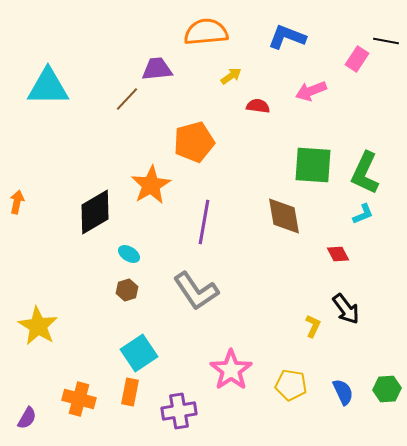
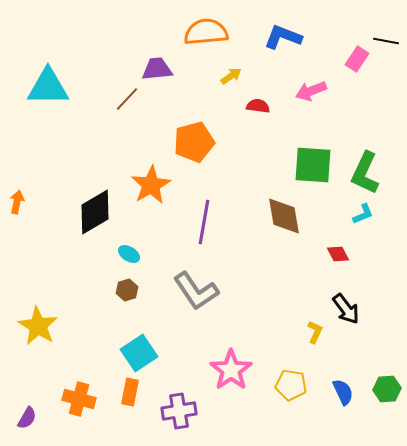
blue L-shape: moved 4 px left
yellow L-shape: moved 2 px right, 6 px down
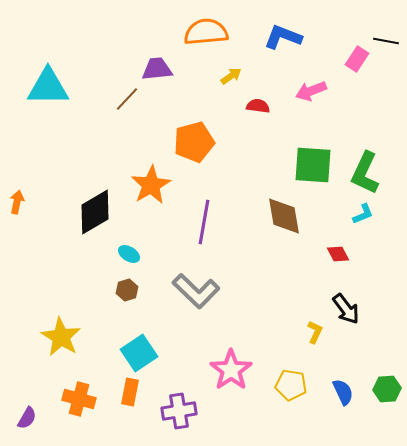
gray L-shape: rotated 12 degrees counterclockwise
yellow star: moved 23 px right, 11 px down
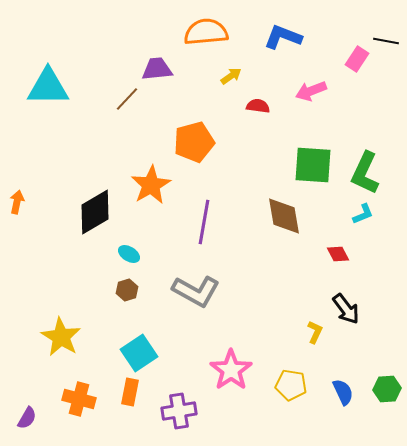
gray L-shape: rotated 15 degrees counterclockwise
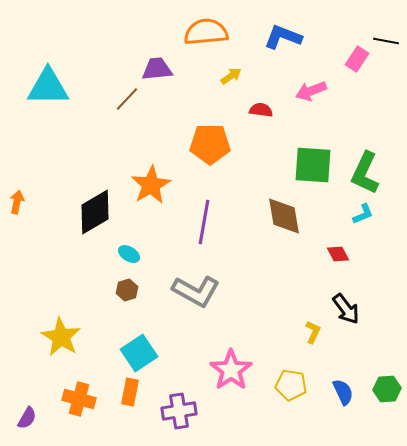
red semicircle: moved 3 px right, 4 px down
orange pentagon: moved 16 px right, 2 px down; rotated 15 degrees clockwise
yellow L-shape: moved 2 px left
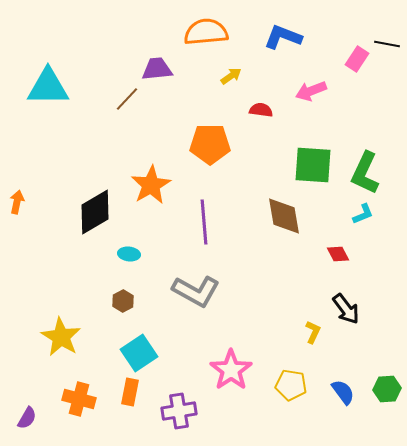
black line: moved 1 px right, 3 px down
purple line: rotated 15 degrees counterclockwise
cyan ellipse: rotated 25 degrees counterclockwise
brown hexagon: moved 4 px left, 11 px down; rotated 10 degrees counterclockwise
blue semicircle: rotated 12 degrees counterclockwise
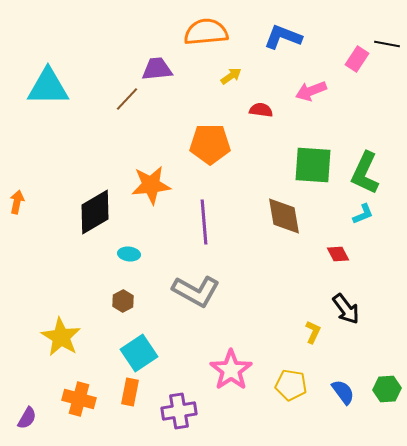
orange star: rotated 24 degrees clockwise
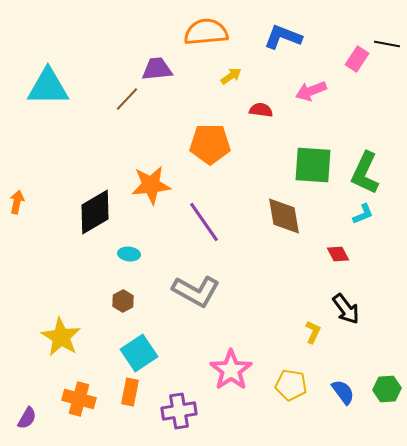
purple line: rotated 30 degrees counterclockwise
